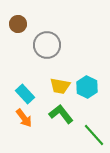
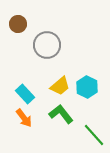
yellow trapezoid: rotated 50 degrees counterclockwise
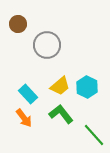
cyan rectangle: moved 3 px right
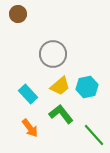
brown circle: moved 10 px up
gray circle: moved 6 px right, 9 px down
cyan hexagon: rotated 20 degrees clockwise
orange arrow: moved 6 px right, 10 px down
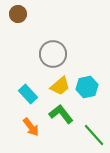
orange arrow: moved 1 px right, 1 px up
